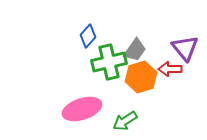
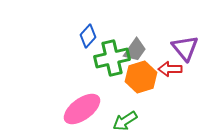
green cross: moved 3 px right, 4 px up
pink ellipse: rotated 18 degrees counterclockwise
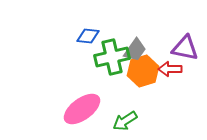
blue diamond: rotated 55 degrees clockwise
purple triangle: rotated 40 degrees counterclockwise
green cross: moved 1 px up
orange hexagon: moved 2 px right, 6 px up
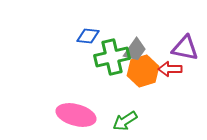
pink ellipse: moved 6 px left, 6 px down; rotated 51 degrees clockwise
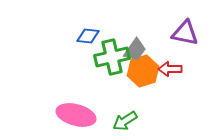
purple triangle: moved 15 px up
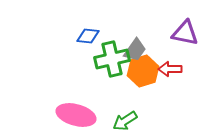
green cross: moved 2 px down
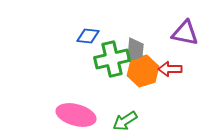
gray trapezoid: rotated 30 degrees counterclockwise
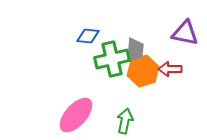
pink ellipse: rotated 63 degrees counterclockwise
green arrow: rotated 135 degrees clockwise
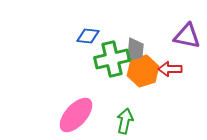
purple triangle: moved 2 px right, 3 px down
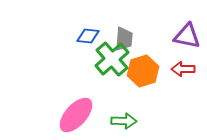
gray trapezoid: moved 11 px left, 11 px up
green cross: rotated 28 degrees counterclockwise
red arrow: moved 13 px right
green arrow: moved 1 px left; rotated 80 degrees clockwise
